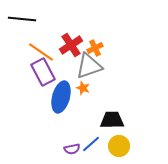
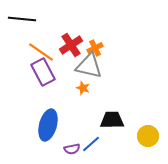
gray triangle: rotated 32 degrees clockwise
blue ellipse: moved 13 px left, 28 px down
yellow circle: moved 29 px right, 10 px up
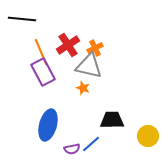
red cross: moved 3 px left
orange line: rotated 32 degrees clockwise
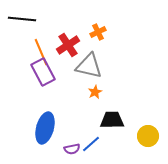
orange cross: moved 3 px right, 16 px up
orange star: moved 12 px right, 4 px down; rotated 24 degrees clockwise
blue ellipse: moved 3 px left, 3 px down
